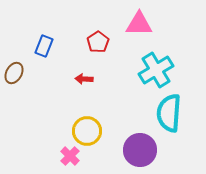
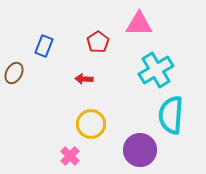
cyan semicircle: moved 2 px right, 2 px down
yellow circle: moved 4 px right, 7 px up
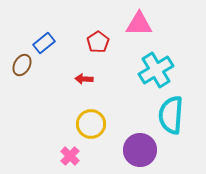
blue rectangle: moved 3 px up; rotated 30 degrees clockwise
brown ellipse: moved 8 px right, 8 px up
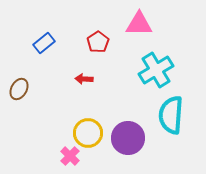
brown ellipse: moved 3 px left, 24 px down
yellow circle: moved 3 px left, 9 px down
purple circle: moved 12 px left, 12 px up
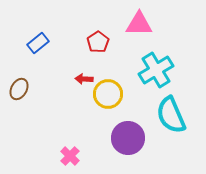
blue rectangle: moved 6 px left
cyan semicircle: rotated 27 degrees counterclockwise
yellow circle: moved 20 px right, 39 px up
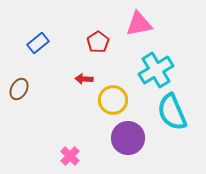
pink triangle: rotated 12 degrees counterclockwise
yellow circle: moved 5 px right, 6 px down
cyan semicircle: moved 1 px right, 3 px up
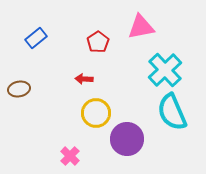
pink triangle: moved 2 px right, 3 px down
blue rectangle: moved 2 px left, 5 px up
cyan cross: moved 9 px right; rotated 12 degrees counterclockwise
brown ellipse: rotated 50 degrees clockwise
yellow circle: moved 17 px left, 13 px down
purple circle: moved 1 px left, 1 px down
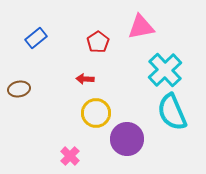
red arrow: moved 1 px right
